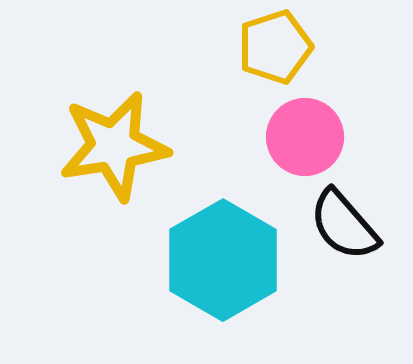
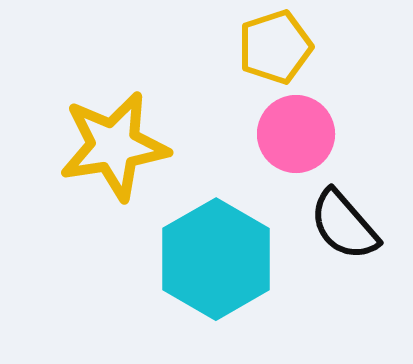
pink circle: moved 9 px left, 3 px up
cyan hexagon: moved 7 px left, 1 px up
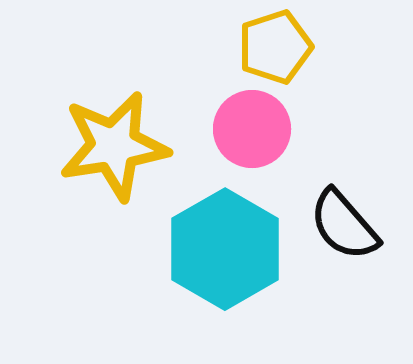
pink circle: moved 44 px left, 5 px up
cyan hexagon: moved 9 px right, 10 px up
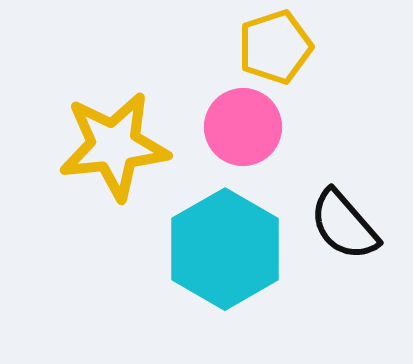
pink circle: moved 9 px left, 2 px up
yellow star: rotated 3 degrees clockwise
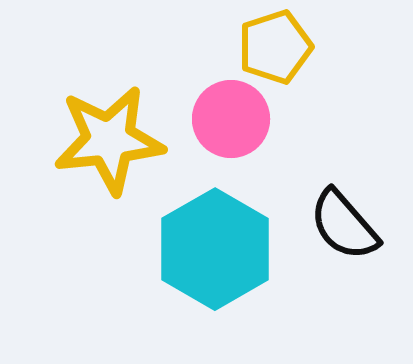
pink circle: moved 12 px left, 8 px up
yellow star: moved 5 px left, 6 px up
cyan hexagon: moved 10 px left
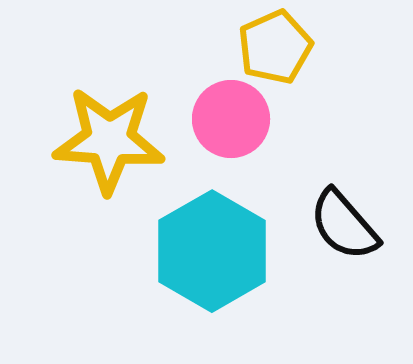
yellow pentagon: rotated 6 degrees counterclockwise
yellow star: rotated 10 degrees clockwise
cyan hexagon: moved 3 px left, 2 px down
